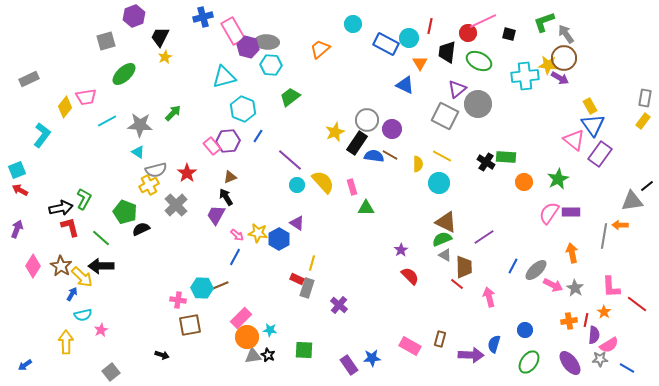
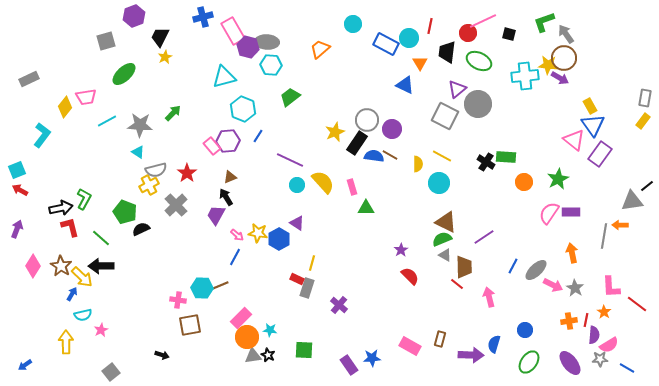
purple line at (290, 160): rotated 16 degrees counterclockwise
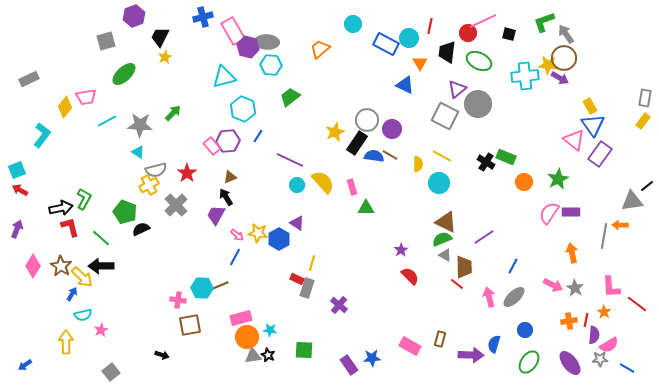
green rectangle at (506, 157): rotated 18 degrees clockwise
gray ellipse at (536, 270): moved 22 px left, 27 px down
pink rectangle at (241, 318): rotated 30 degrees clockwise
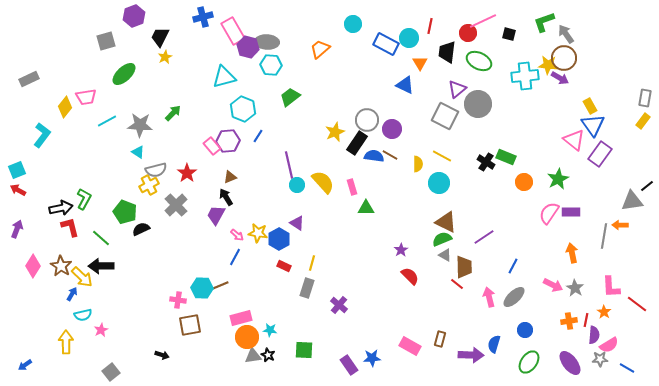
purple line at (290, 160): moved 1 px left, 5 px down; rotated 52 degrees clockwise
red arrow at (20, 190): moved 2 px left
red rectangle at (297, 279): moved 13 px left, 13 px up
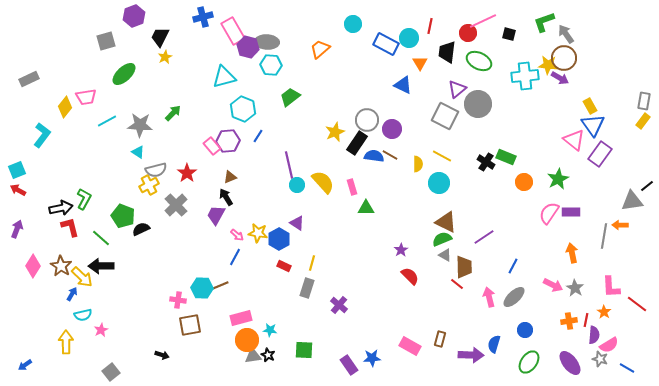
blue triangle at (405, 85): moved 2 px left
gray rectangle at (645, 98): moved 1 px left, 3 px down
green pentagon at (125, 212): moved 2 px left, 4 px down
orange circle at (247, 337): moved 3 px down
gray star at (600, 359): rotated 21 degrees clockwise
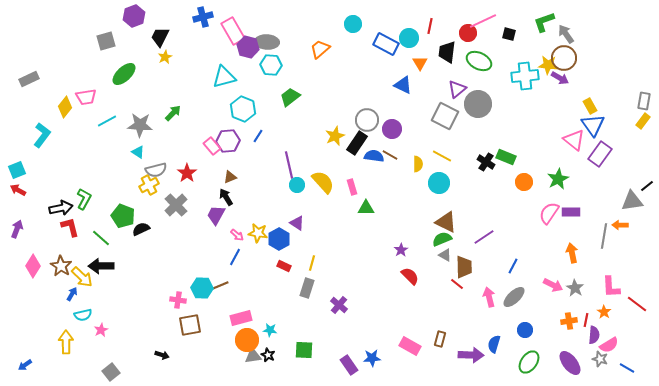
yellow star at (335, 132): moved 4 px down
